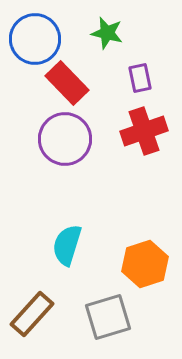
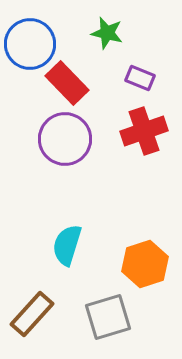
blue circle: moved 5 px left, 5 px down
purple rectangle: rotated 56 degrees counterclockwise
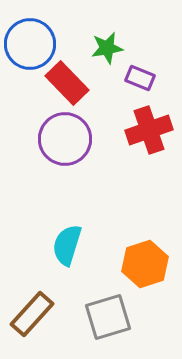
green star: moved 15 px down; rotated 24 degrees counterclockwise
red cross: moved 5 px right, 1 px up
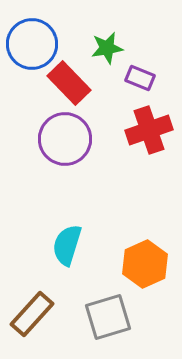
blue circle: moved 2 px right
red rectangle: moved 2 px right
orange hexagon: rotated 6 degrees counterclockwise
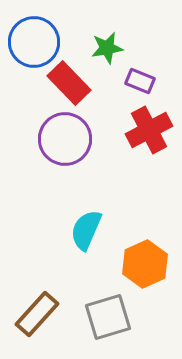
blue circle: moved 2 px right, 2 px up
purple rectangle: moved 3 px down
red cross: rotated 9 degrees counterclockwise
cyan semicircle: moved 19 px right, 15 px up; rotated 6 degrees clockwise
brown rectangle: moved 5 px right
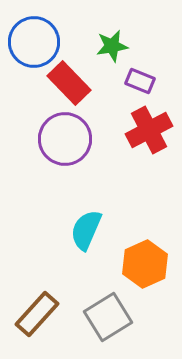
green star: moved 5 px right, 2 px up
gray square: rotated 15 degrees counterclockwise
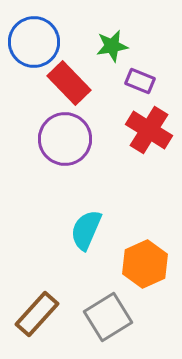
red cross: rotated 30 degrees counterclockwise
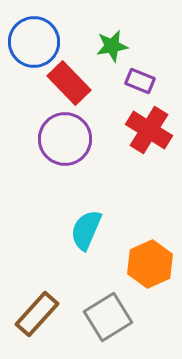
orange hexagon: moved 5 px right
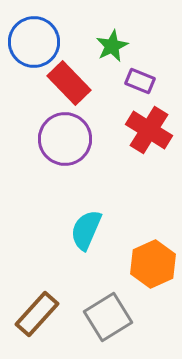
green star: rotated 16 degrees counterclockwise
orange hexagon: moved 3 px right
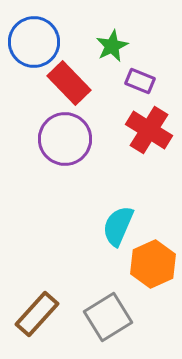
cyan semicircle: moved 32 px right, 4 px up
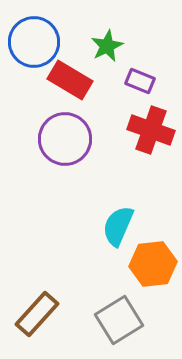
green star: moved 5 px left
red rectangle: moved 1 px right, 3 px up; rotated 15 degrees counterclockwise
red cross: moved 2 px right; rotated 12 degrees counterclockwise
orange hexagon: rotated 18 degrees clockwise
gray square: moved 11 px right, 3 px down
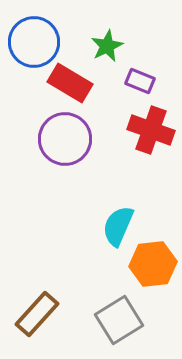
red rectangle: moved 3 px down
